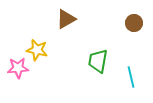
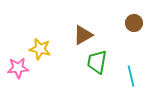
brown triangle: moved 17 px right, 16 px down
yellow star: moved 3 px right, 1 px up
green trapezoid: moved 1 px left, 1 px down
cyan line: moved 1 px up
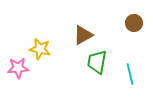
cyan line: moved 1 px left, 2 px up
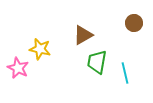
pink star: rotated 30 degrees clockwise
cyan line: moved 5 px left, 1 px up
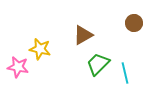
green trapezoid: moved 1 px right, 2 px down; rotated 35 degrees clockwise
pink star: moved 1 px up; rotated 15 degrees counterclockwise
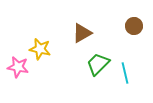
brown circle: moved 3 px down
brown triangle: moved 1 px left, 2 px up
